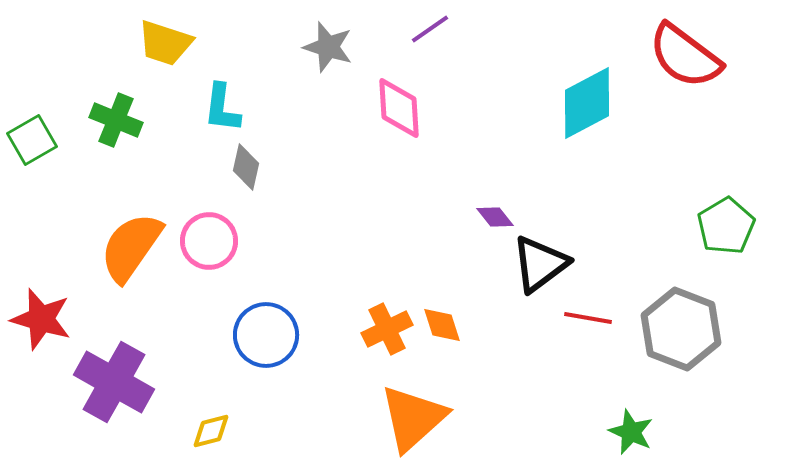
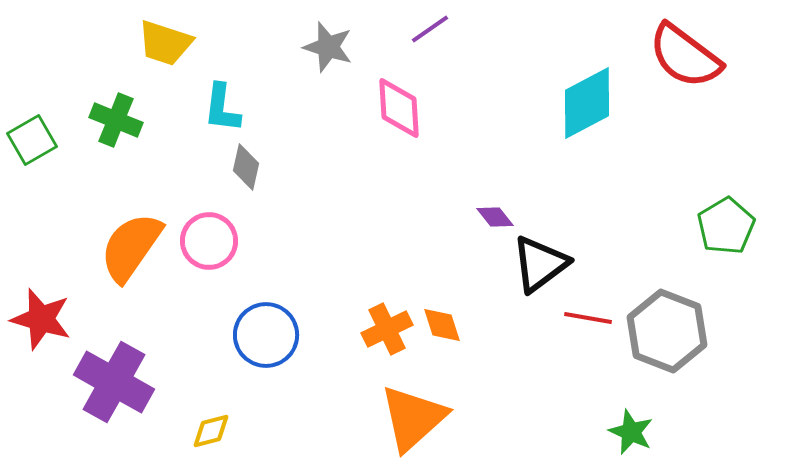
gray hexagon: moved 14 px left, 2 px down
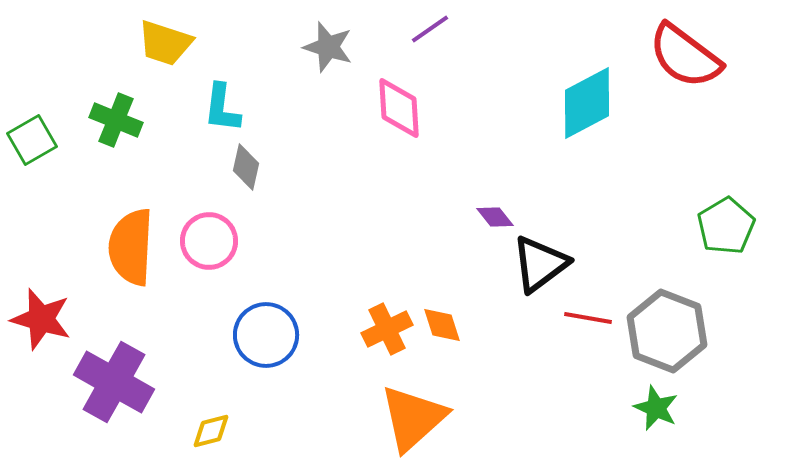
orange semicircle: rotated 32 degrees counterclockwise
green star: moved 25 px right, 24 px up
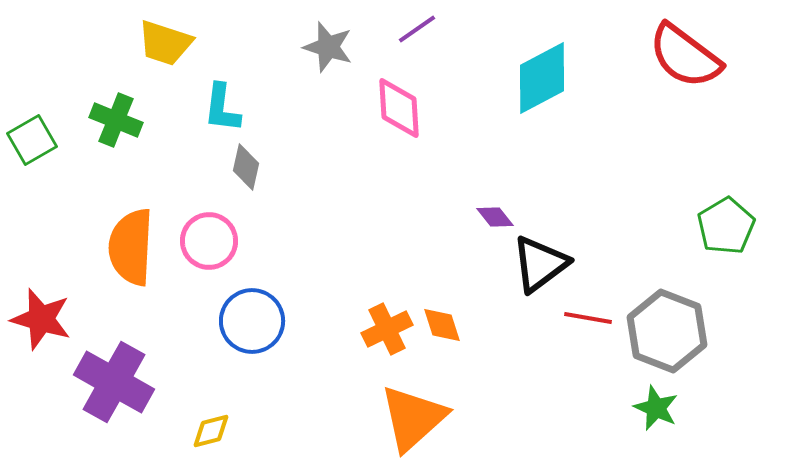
purple line: moved 13 px left
cyan diamond: moved 45 px left, 25 px up
blue circle: moved 14 px left, 14 px up
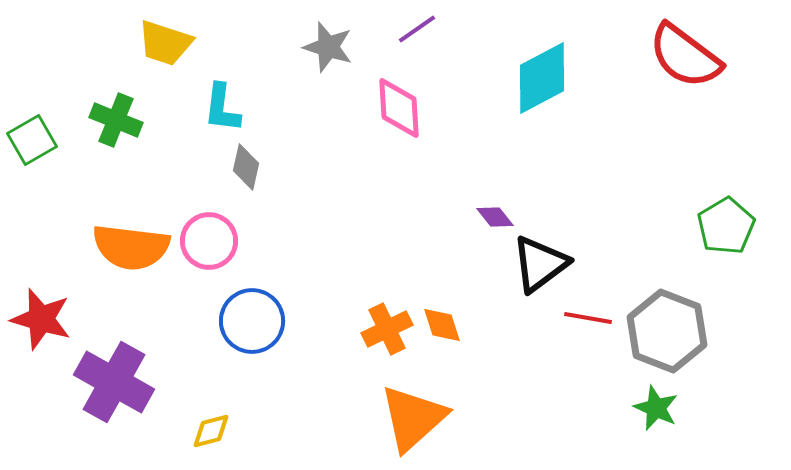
orange semicircle: rotated 86 degrees counterclockwise
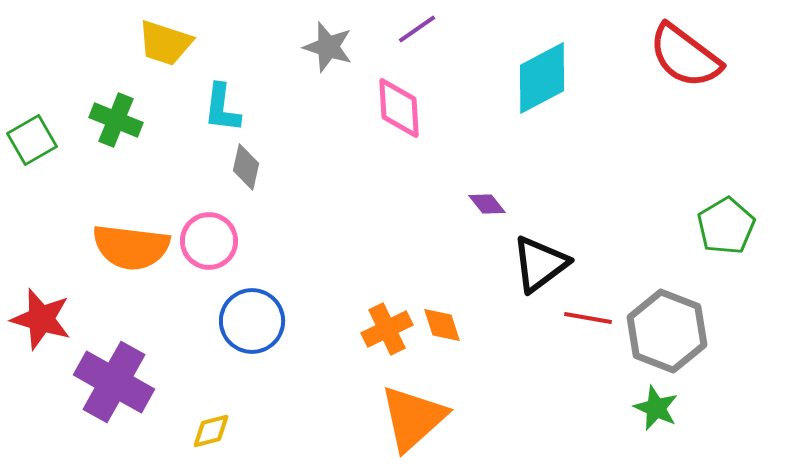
purple diamond: moved 8 px left, 13 px up
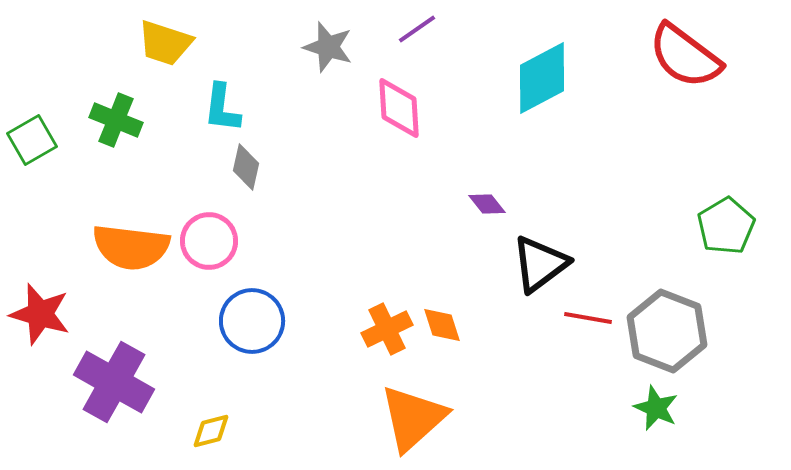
red star: moved 1 px left, 5 px up
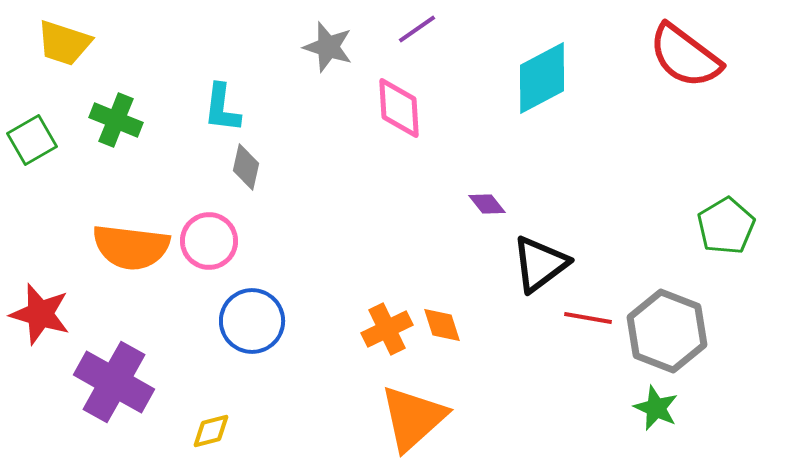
yellow trapezoid: moved 101 px left
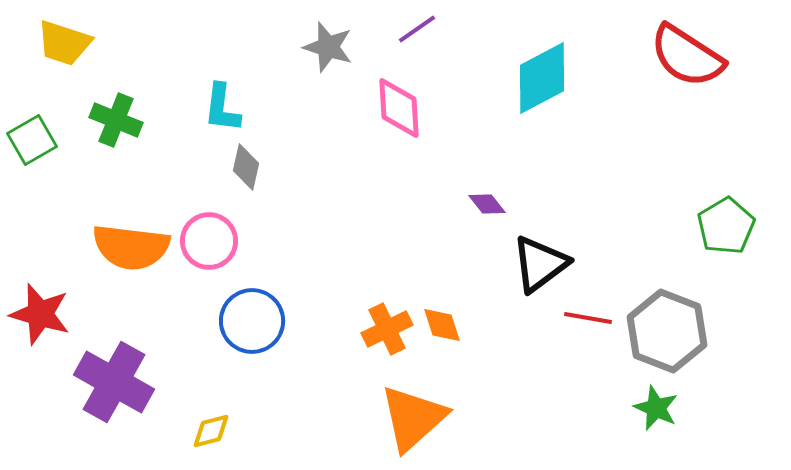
red semicircle: moved 2 px right; rotated 4 degrees counterclockwise
